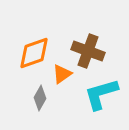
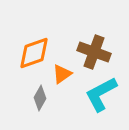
brown cross: moved 6 px right, 1 px down
cyan L-shape: rotated 12 degrees counterclockwise
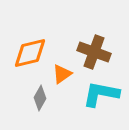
orange diamond: moved 4 px left; rotated 6 degrees clockwise
cyan L-shape: rotated 39 degrees clockwise
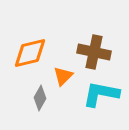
brown cross: rotated 8 degrees counterclockwise
orange triangle: moved 1 px right, 2 px down; rotated 10 degrees counterclockwise
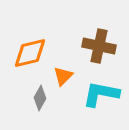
brown cross: moved 5 px right, 6 px up
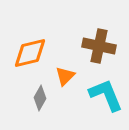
orange triangle: moved 2 px right
cyan L-shape: moved 5 px right, 1 px down; rotated 57 degrees clockwise
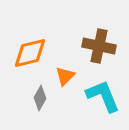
cyan L-shape: moved 3 px left, 1 px down
